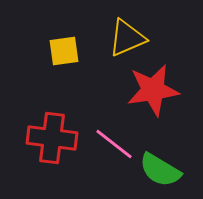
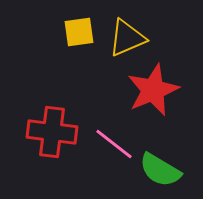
yellow square: moved 15 px right, 19 px up
red star: rotated 14 degrees counterclockwise
red cross: moved 6 px up
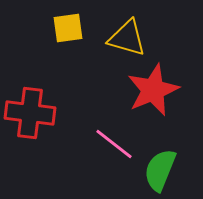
yellow square: moved 11 px left, 4 px up
yellow triangle: rotated 39 degrees clockwise
red cross: moved 22 px left, 19 px up
green semicircle: rotated 81 degrees clockwise
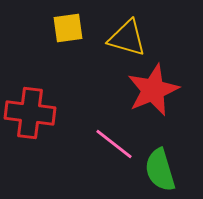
green semicircle: rotated 39 degrees counterclockwise
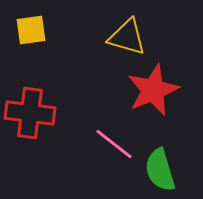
yellow square: moved 37 px left, 2 px down
yellow triangle: moved 1 px up
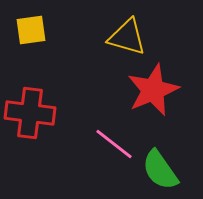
green semicircle: rotated 18 degrees counterclockwise
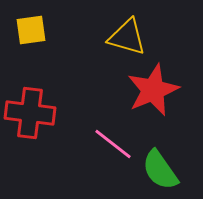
pink line: moved 1 px left
